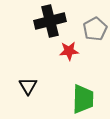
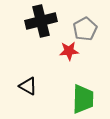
black cross: moved 9 px left
gray pentagon: moved 10 px left
black triangle: rotated 30 degrees counterclockwise
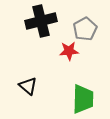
black triangle: rotated 12 degrees clockwise
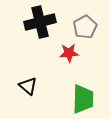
black cross: moved 1 px left, 1 px down
gray pentagon: moved 2 px up
red star: moved 2 px down
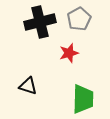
gray pentagon: moved 6 px left, 8 px up
red star: rotated 12 degrees counterclockwise
black triangle: rotated 24 degrees counterclockwise
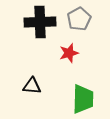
black cross: rotated 12 degrees clockwise
black triangle: moved 4 px right; rotated 12 degrees counterclockwise
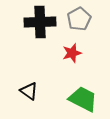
red star: moved 3 px right
black triangle: moved 3 px left, 5 px down; rotated 30 degrees clockwise
green trapezoid: rotated 64 degrees counterclockwise
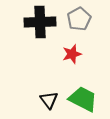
red star: moved 1 px down
black triangle: moved 20 px right, 9 px down; rotated 18 degrees clockwise
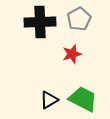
black triangle: rotated 36 degrees clockwise
